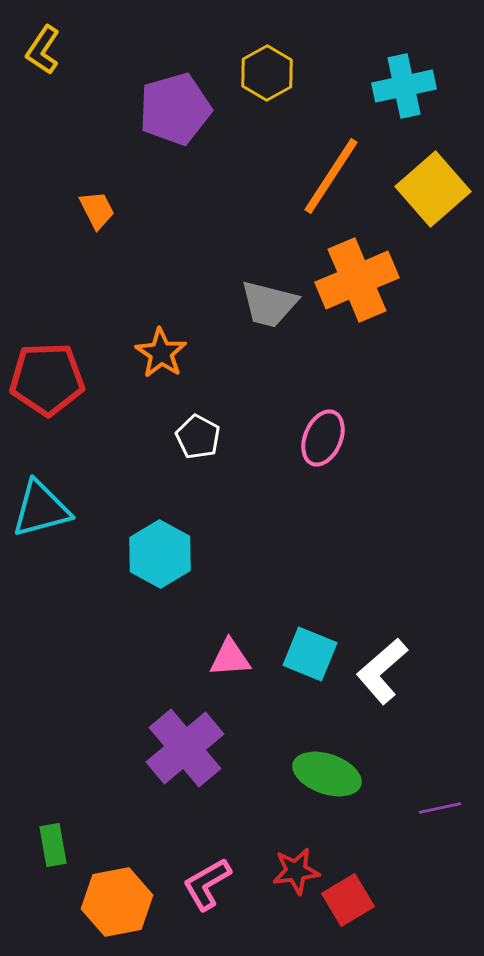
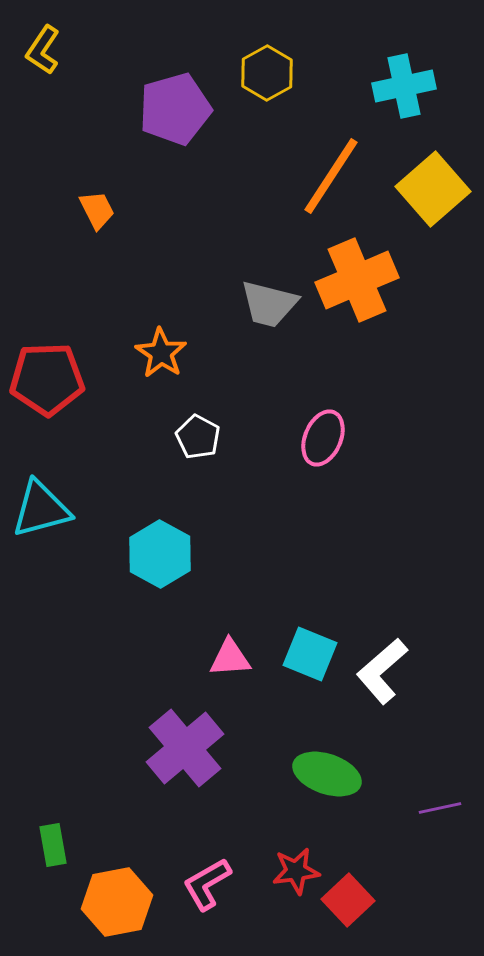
red square: rotated 12 degrees counterclockwise
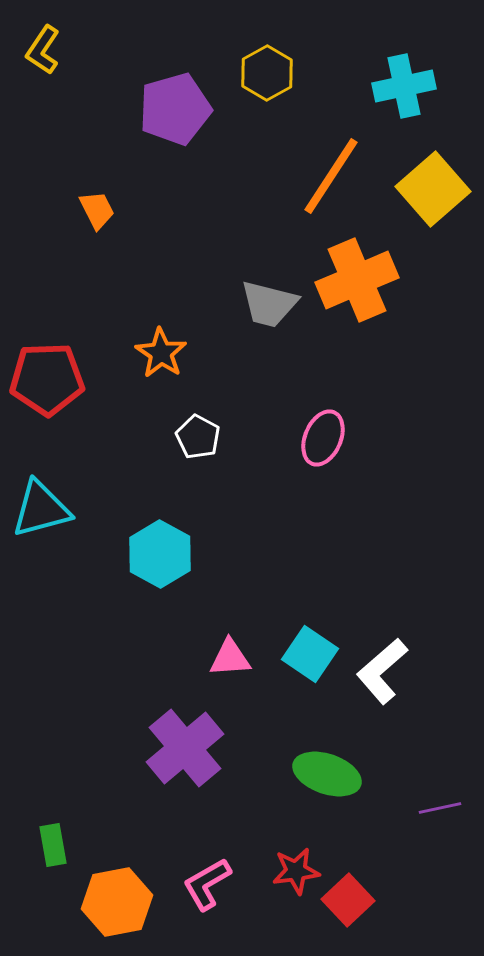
cyan square: rotated 12 degrees clockwise
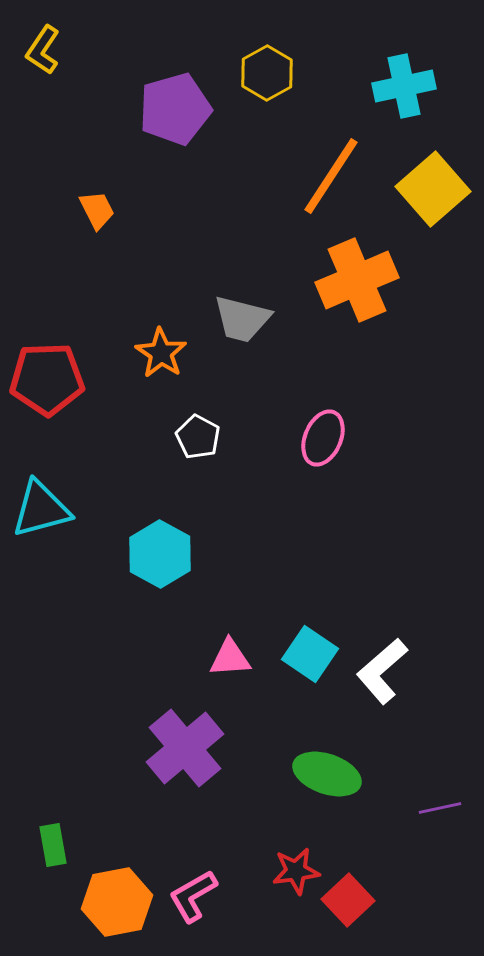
gray trapezoid: moved 27 px left, 15 px down
pink L-shape: moved 14 px left, 12 px down
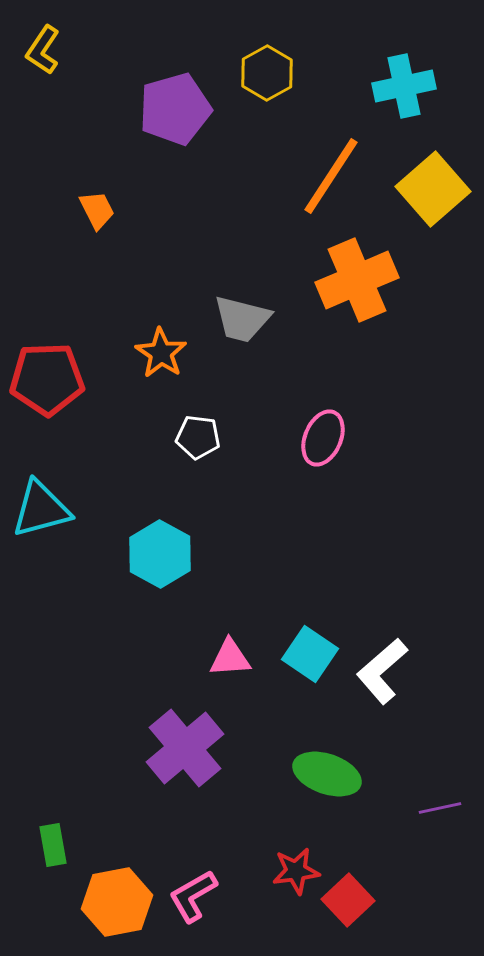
white pentagon: rotated 21 degrees counterclockwise
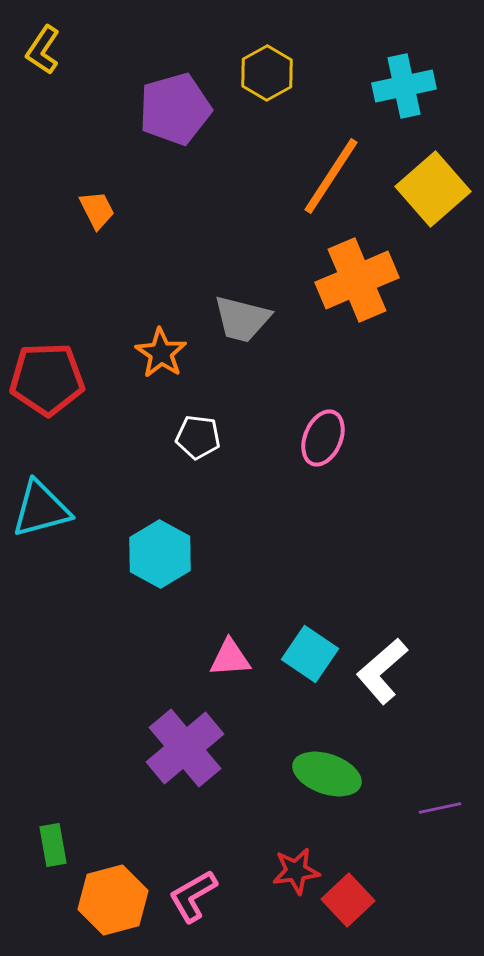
orange hexagon: moved 4 px left, 2 px up; rotated 4 degrees counterclockwise
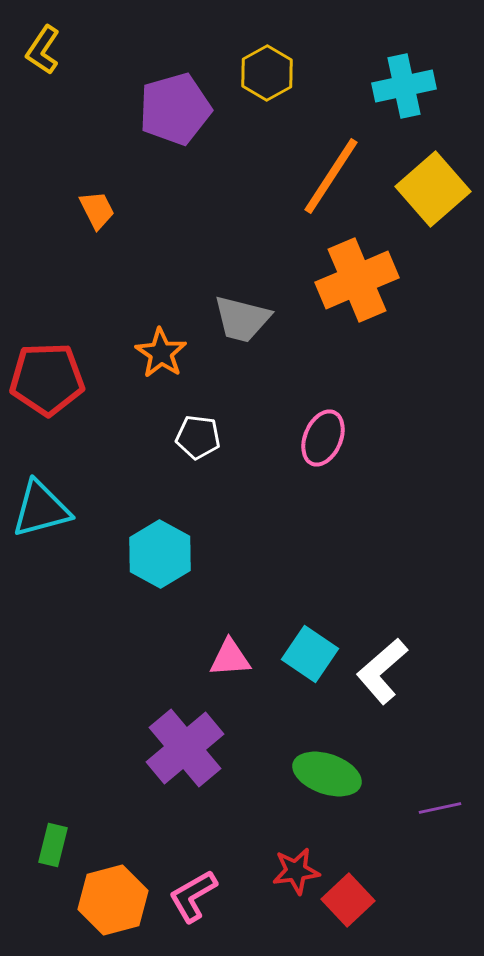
green rectangle: rotated 24 degrees clockwise
